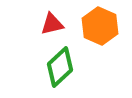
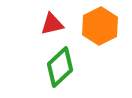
orange hexagon: rotated 9 degrees clockwise
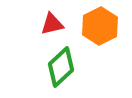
green diamond: moved 1 px right
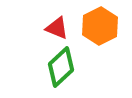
red triangle: moved 5 px right, 4 px down; rotated 35 degrees clockwise
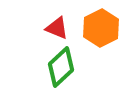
orange hexagon: moved 1 px right, 2 px down
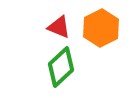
red triangle: moved 2 px right, 1 px up
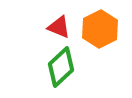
orange hexagon: moved 1 px left, 1 px down
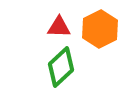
red triangle: rotated 20 degrees counterclockwise
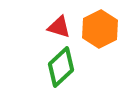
red triangle: rotated 15 degrees clockwise
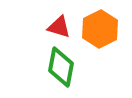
green diamond: rotated 36 degrees counterclockwise
